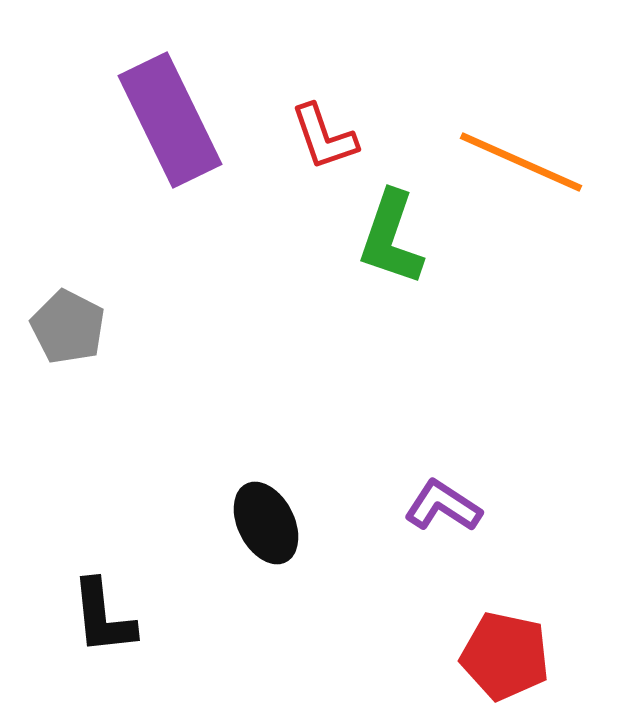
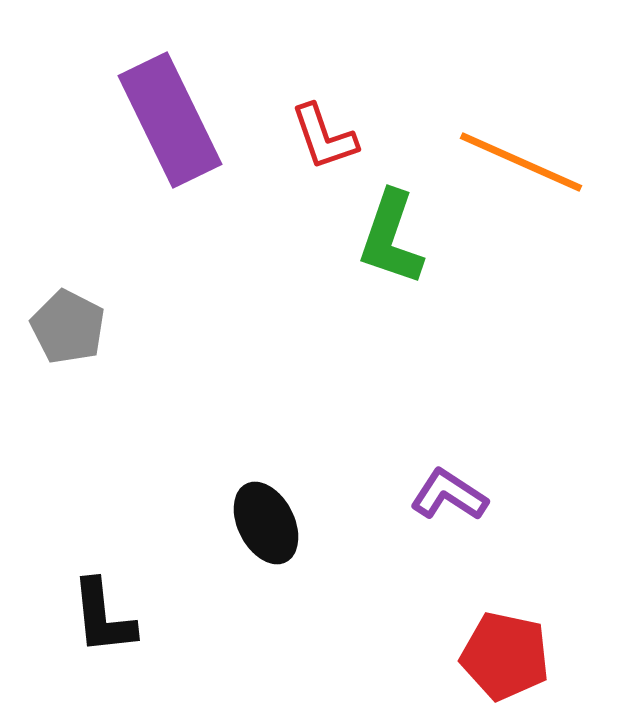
purple L-shape: moved 6 px right, 11 px up
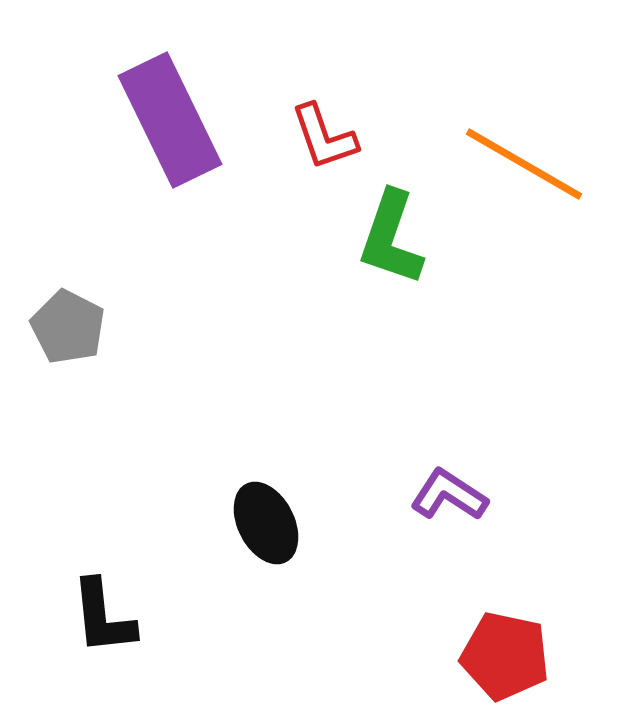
orange line: moved 3 px right, 2 px down; rotated 6 degrees clockwise
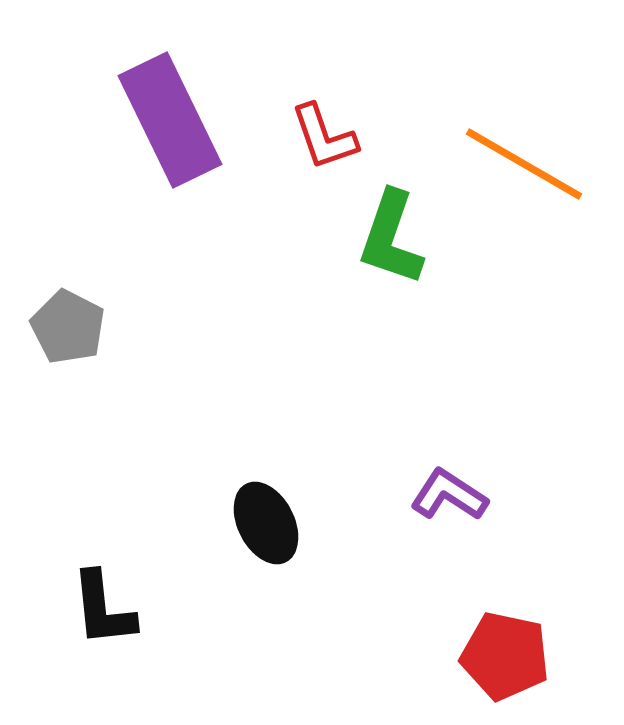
black L-shape: moved 8 px up
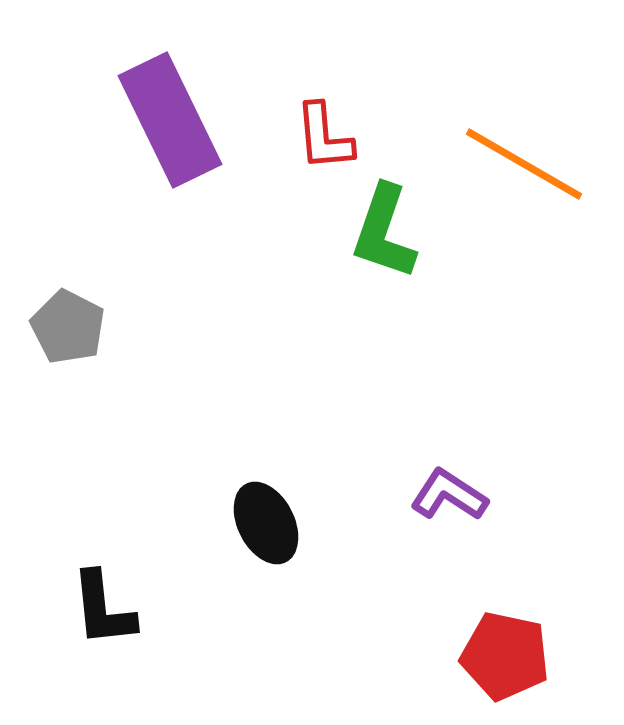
red L-shape: rotated 14 degrees clockwise
green L-shape: moved 7 px left, 6 px up
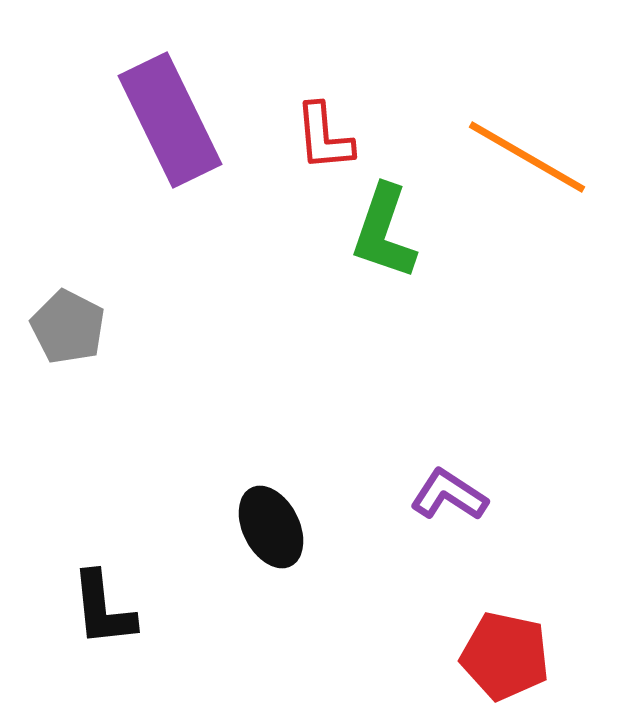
orange line: moved 3 px right, 7 px up
black ellipse: moved 5 px right, 4 px down
